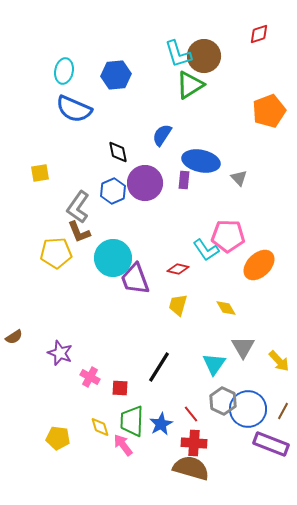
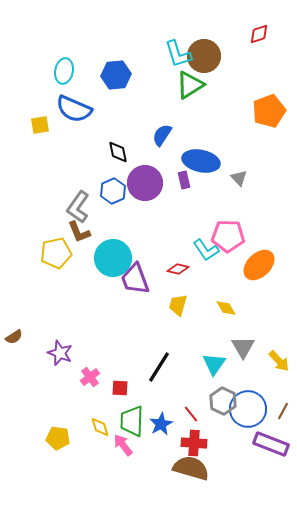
yellow square at (40, 173): moved 48 px up
purple rectangle at (184, 180): rotated 18 degrees counterclockwise
yellow pentagon at (56, 253): rotated 8 degrees counterclockwise
pink cross at (90, 377): rotated 24 degrees clockwise
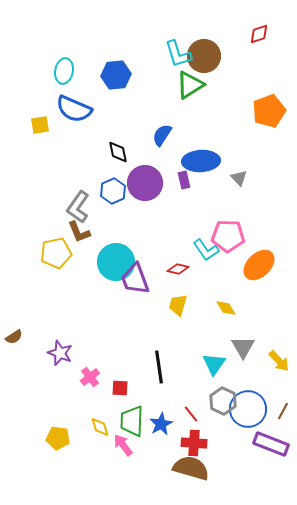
blue ellipse at (201, 161): rotated 15 degrees counterclockwise
cyan circle at (113, 258): moved 3 px right, 4 px down
black line at (159, 367): rotated 40 degrees counterclockwise
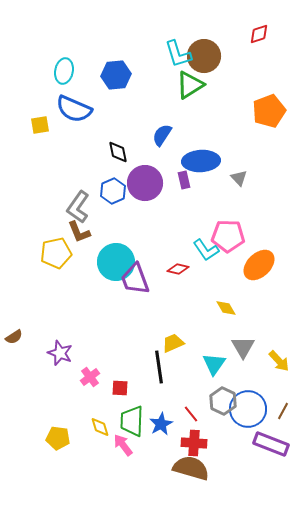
yellow trapezoid at (178, 305): moved 5 px left, 38 px down; rotated 50 degrees clockwise
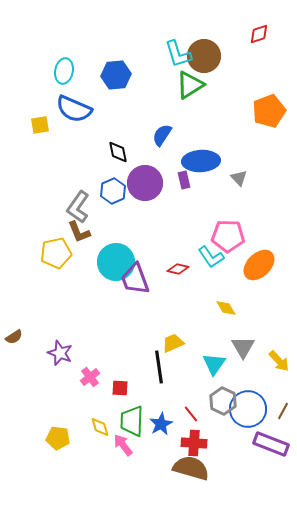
cyan L-shape at (206, 250): moved 5 px right, 7 px down
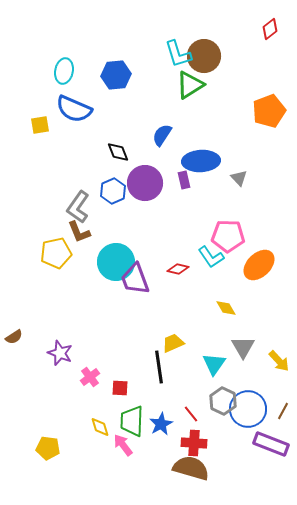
red diamond at (259, 34): moved 11 px right, 5 px up; rotated 20 degrees counterclockwise
black diamond at (118, 152): rotated 10 degrees counterclockwise
yellow pentagon at (58, 438): moved 10 px left, 10 px down
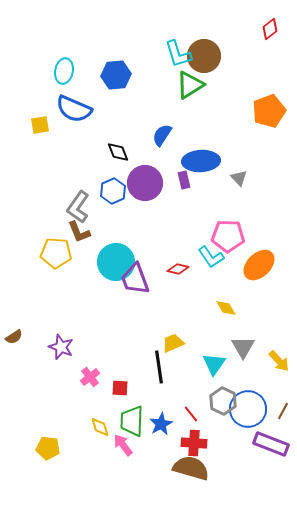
yellow pentagon at (56, 253): rotated 16 degrees clockwise
purple star at (60, 353): moved 1 px right, 6 px up
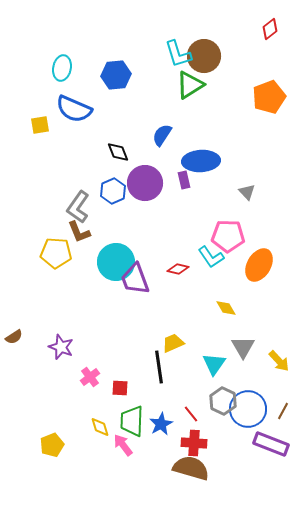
cyan ellipse at (64, 71): moved 2 px left, 3 px up
orange pentagon at (269, 111): moved 14 px up
gray triangle at (239, 178): moved 8 px right, 14 px down
orange ellipse at (259, 265): rotated 16 degrees counterclockwise
yellow pentagon at (48, 448): moved 4 px right, 3 px up; rotated 30 degrees counterclockwise
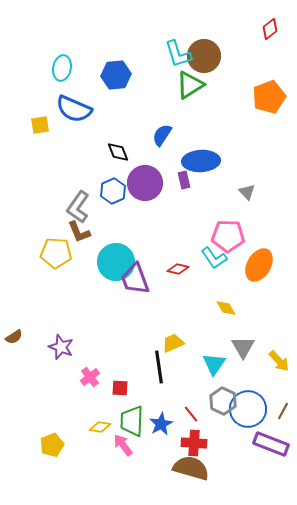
cyan L-shape at (211, 257): moved 3 px right, 1 px down
yellow diamond at (100, 427): rotated 65 degrees counterclockwise
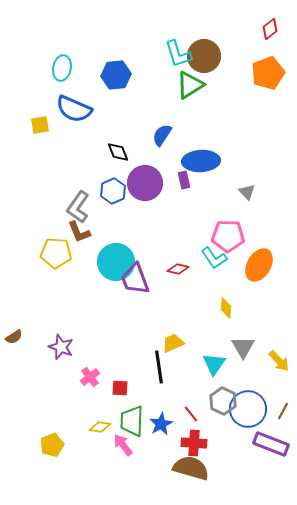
orange pentagon at (269, 97): moved 1 px left, 24 px up
yellow diamond at (226, 308): rotated 35 degrees clockwise
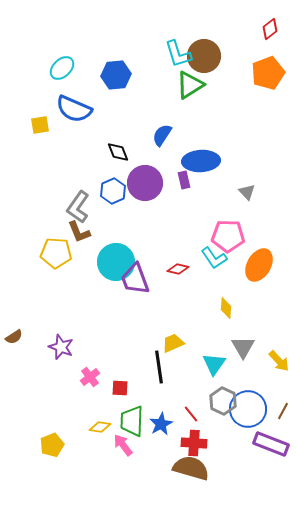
cyan ellipse at (62, 68): rotated 35 degrees clockwise
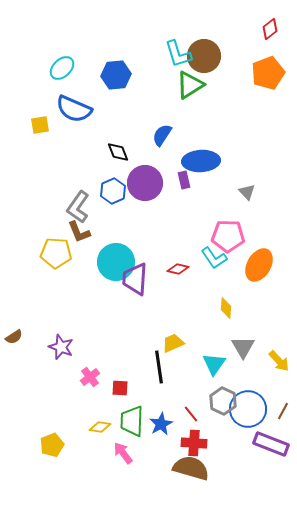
purple trapezoid at (135, 279): rotated 24 degrees clockwise
pink arrow at (123, 445): moved 8 px down
